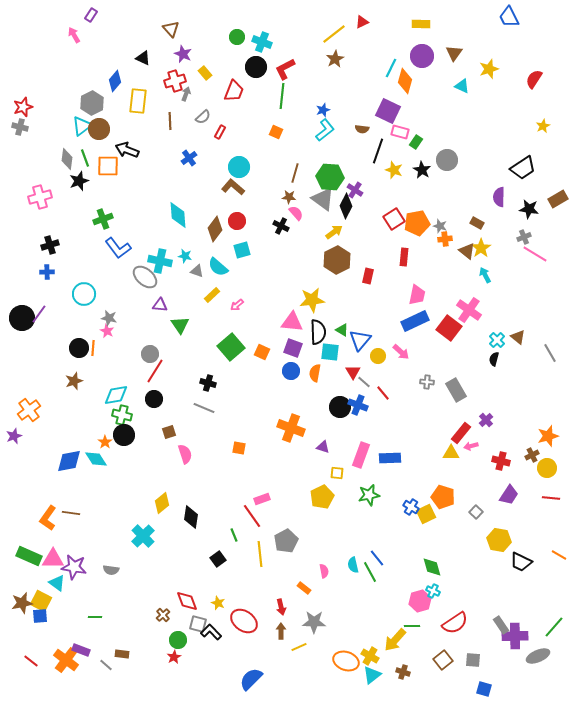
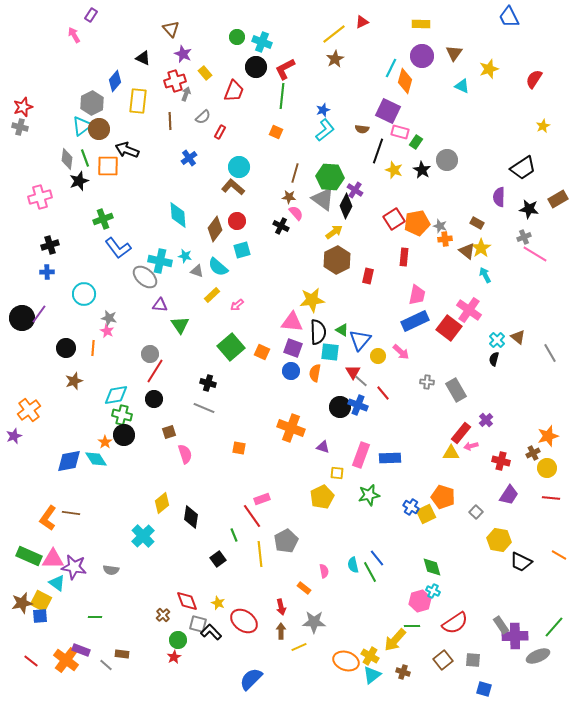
black circle at (79, 348): moved 13 px left
gray line at (364, 382): moved 3 px left, 1 px up
brown cross at (532, 455): moved 1 px right, 2 px up
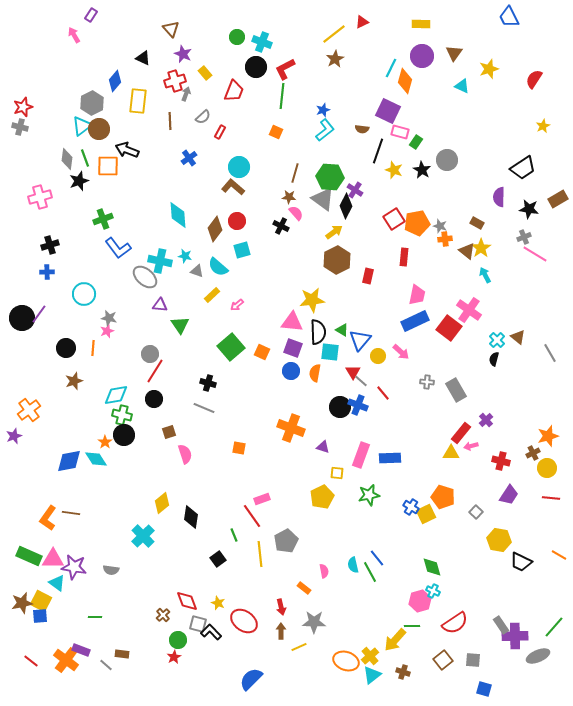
pink star at (107, 331): rotated 24 degrees clockwise
yellow cross at (370, 656): rotated 18 degrees clockwise
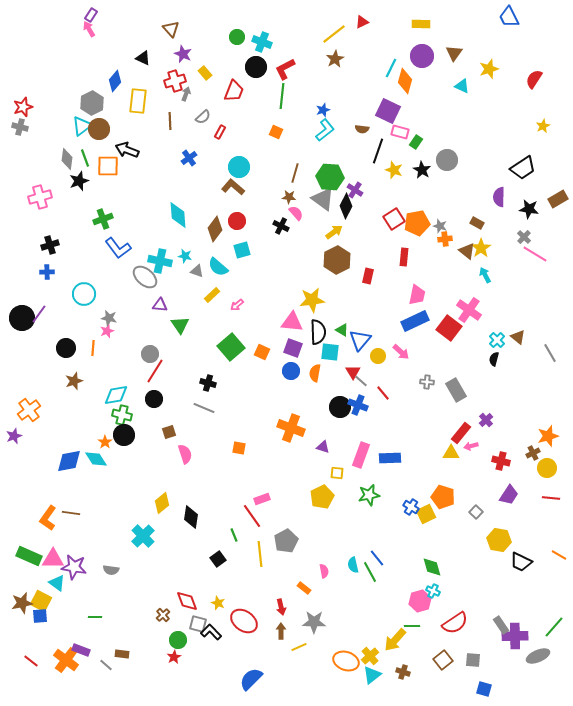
pink arrow at (74, 35): moved 15 px right, 6 px up
gray cross at (524, 237): rotated 24 degrees counterclockwise
